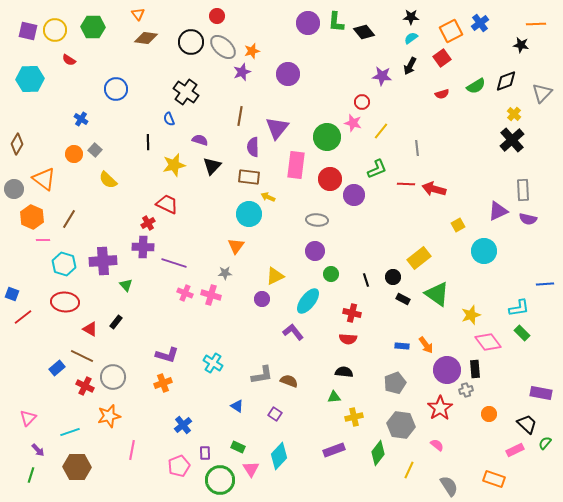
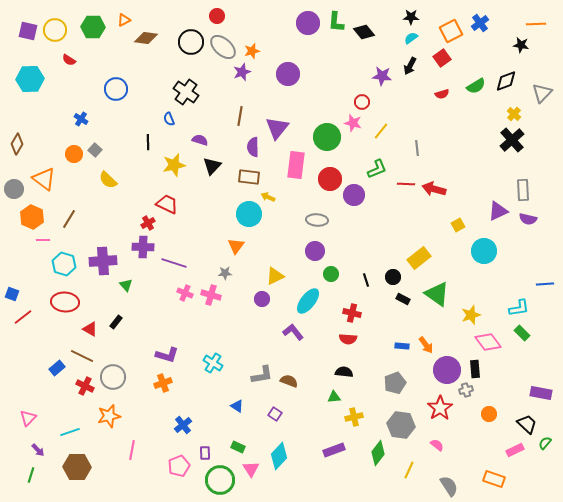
orange triangle at (138, 14): moved 14 px left, 6 px down; rotated 40 degrees clockwise
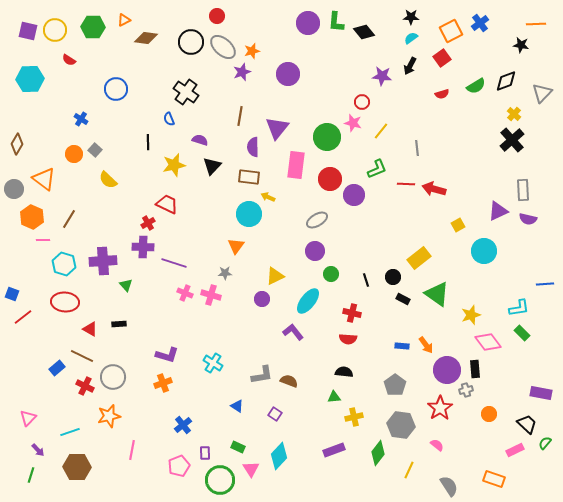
gray ellipse at (317, 220): rotated 35 degrees counterclockwise
black rectangle at (116, 322): moved 3 px right, 2 px down; rotated 48 degrees clockwise
gray pentagon at (395, 383): moved 2 px down; rotated 15 degrees counterclockwise
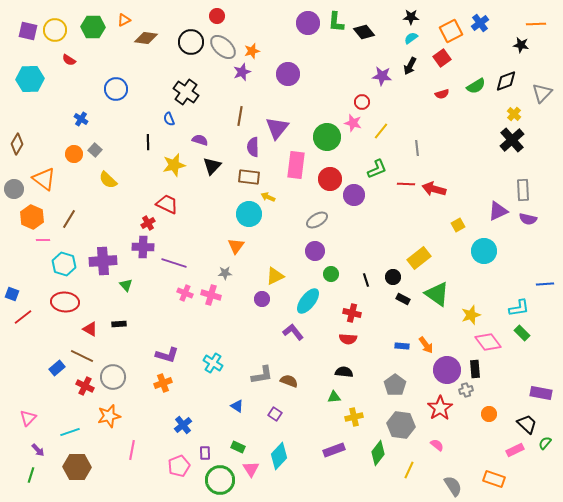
gray semicircle at (449, 486): moved 4 px right
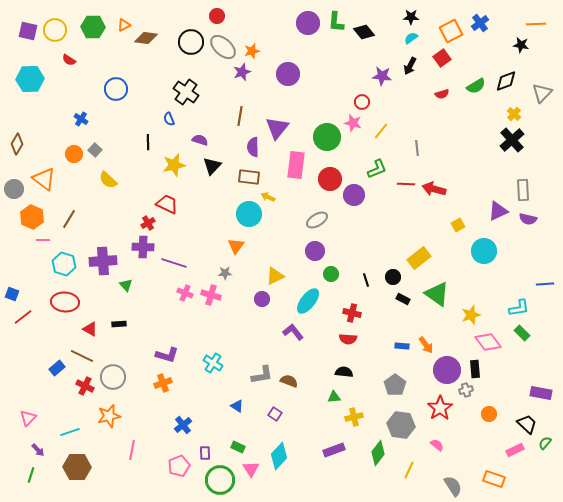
orange triangle at (124, 20): moved 5 px down
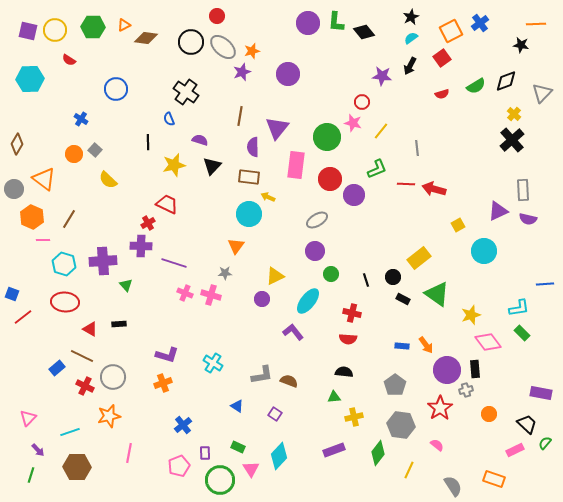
black star at (411, 17): rotated 28 degrees counterclockwise
purple cross at (143, 247): moved 2 px left, 1 px up
pink line at (132, 450): moved 3 px left, 3 px down
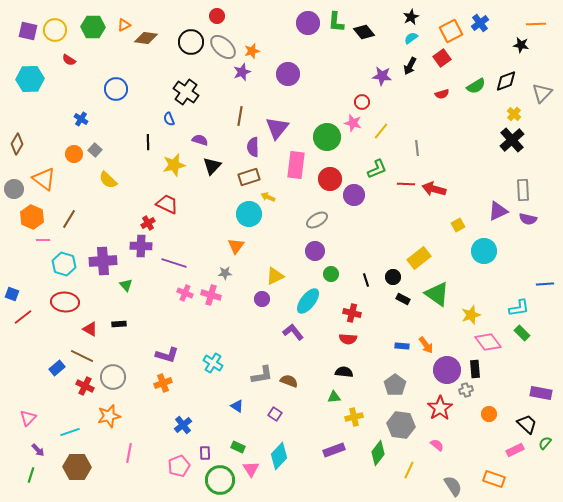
brown rectangle at (249, 177): rotated 25 degrees counterclockwise
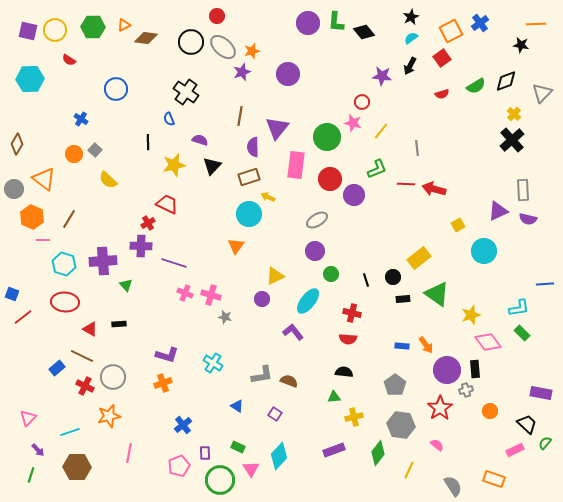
gray star at (225, 273): moved 44 px down; rotated 16 degrees clockwise
black rectangle at (403, 299): rotated 32 degrees counterclockwise
orange circle at (489, 414): moved 1 px right, 3 px up
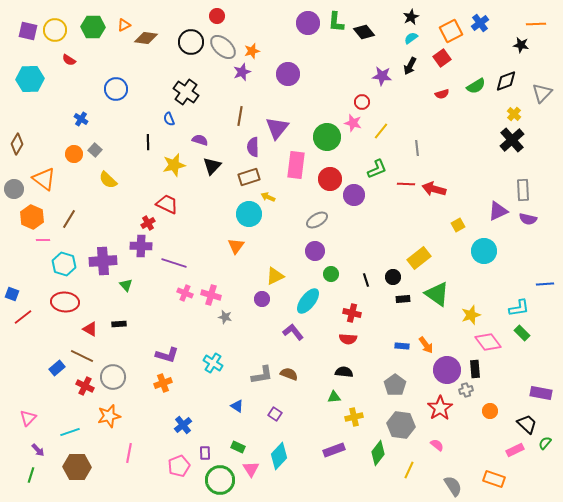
brown semicircle at (289, 381): moved 7 px up
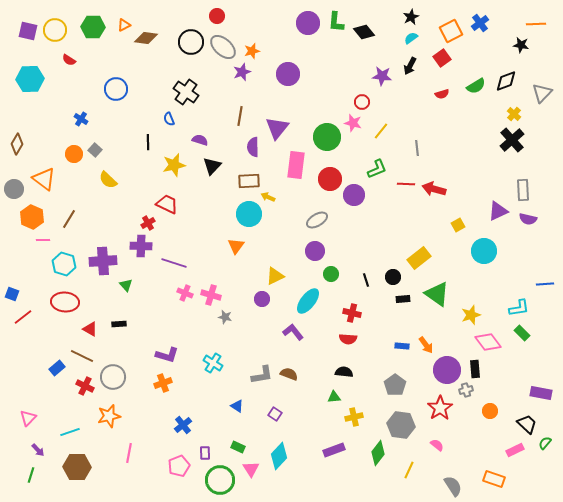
brown rectangle at (249, 177): moved 4 px down; rotated 15 degrees clockwise
